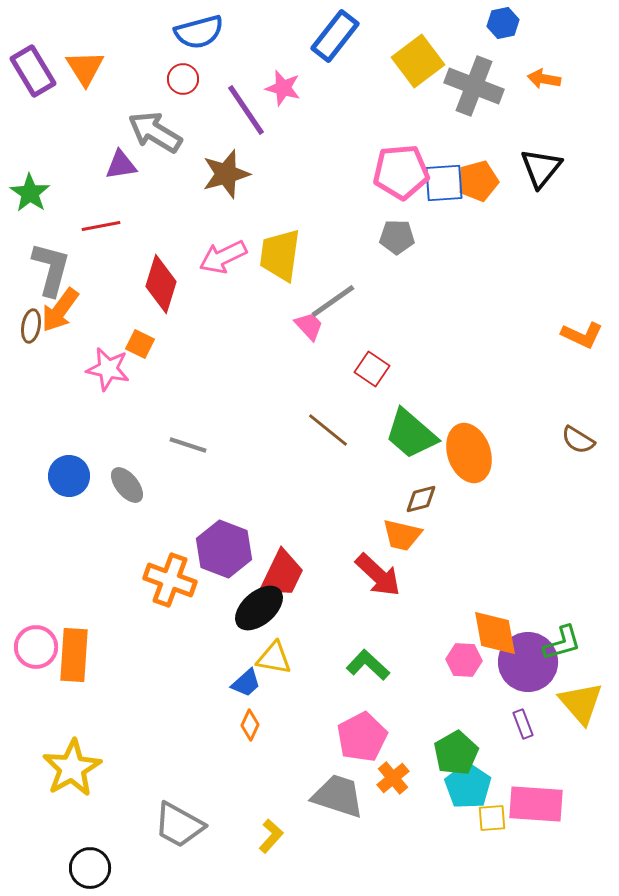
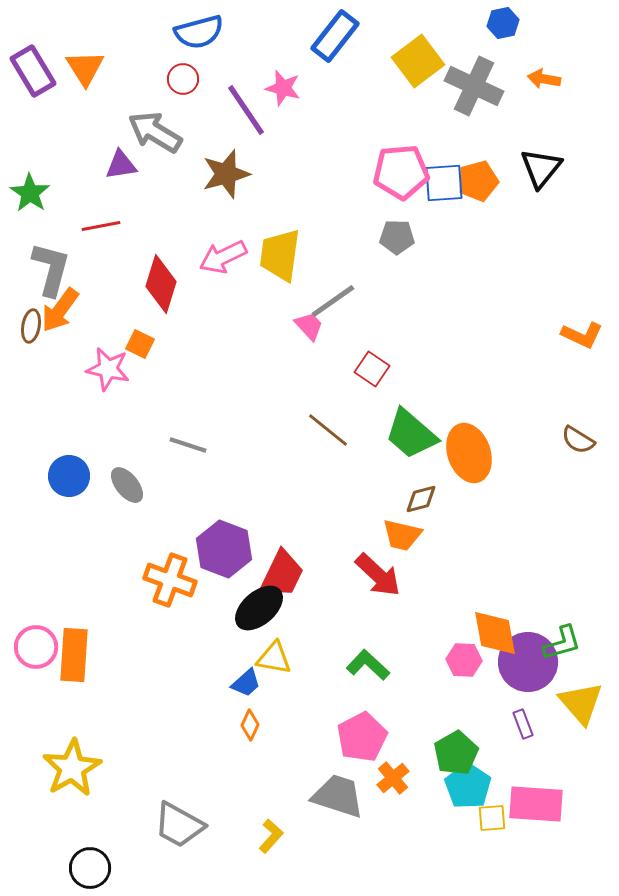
gray cross at (474, 86): rotated 4 degrees clockwise
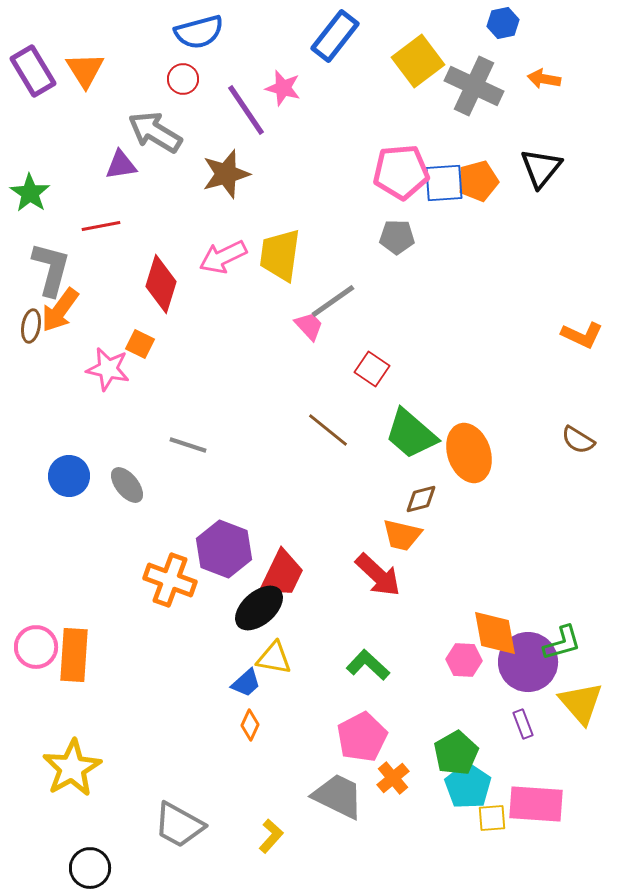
orange triangle at (85, 68): moved 2 px down
gray trapezoid at (338, 796): rotated 8 degrees clockwise
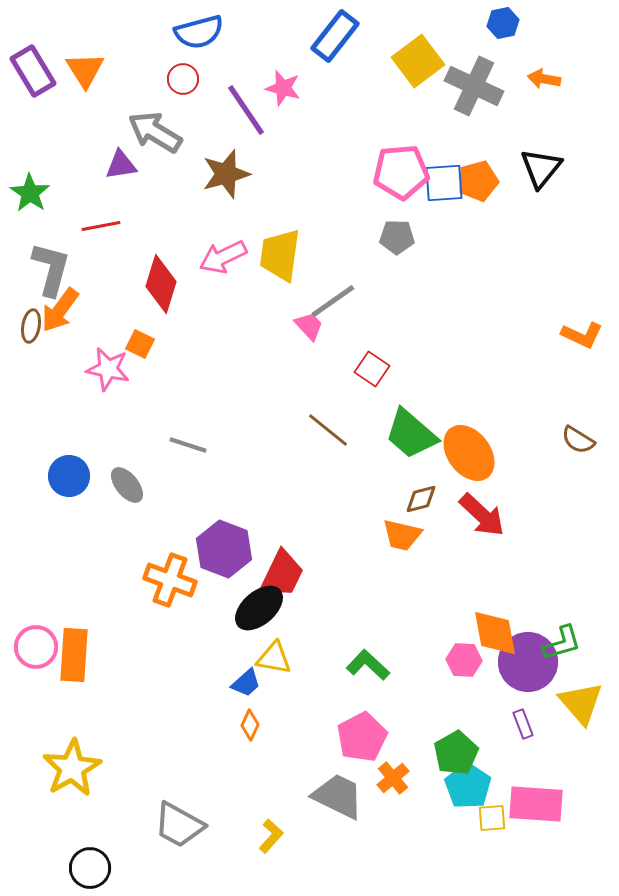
orange ellipse at (469, 453): rotated 18 degrees counterclockwise
red arrow at (378, 575): moved 104 px right, 60 px up
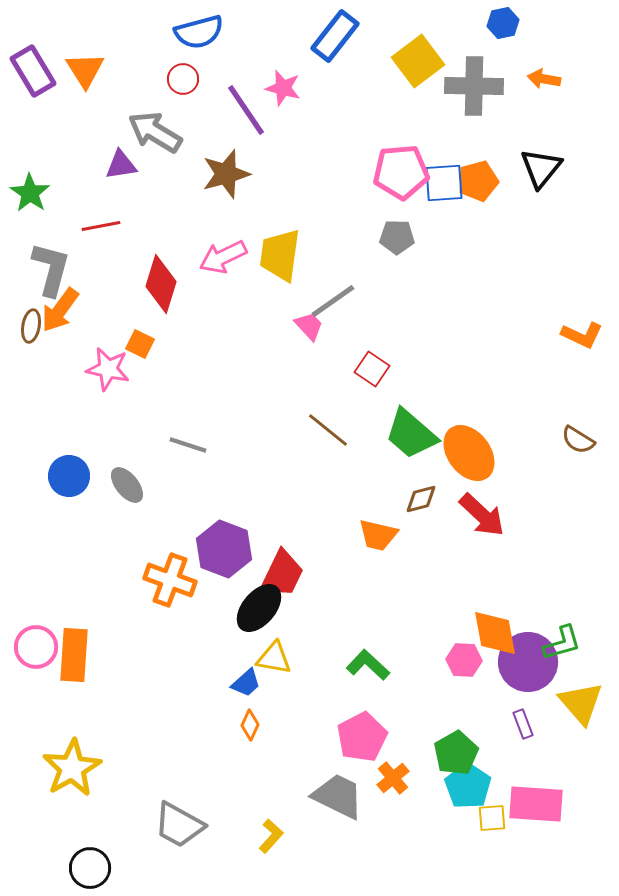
gray cross at (474, 86): rotated 24 degrees counterclockwise
orange trapezoid at (402, 535): moved 24 px left
black ellipse at (259, 608): rotated 9 degrees counterclockwise
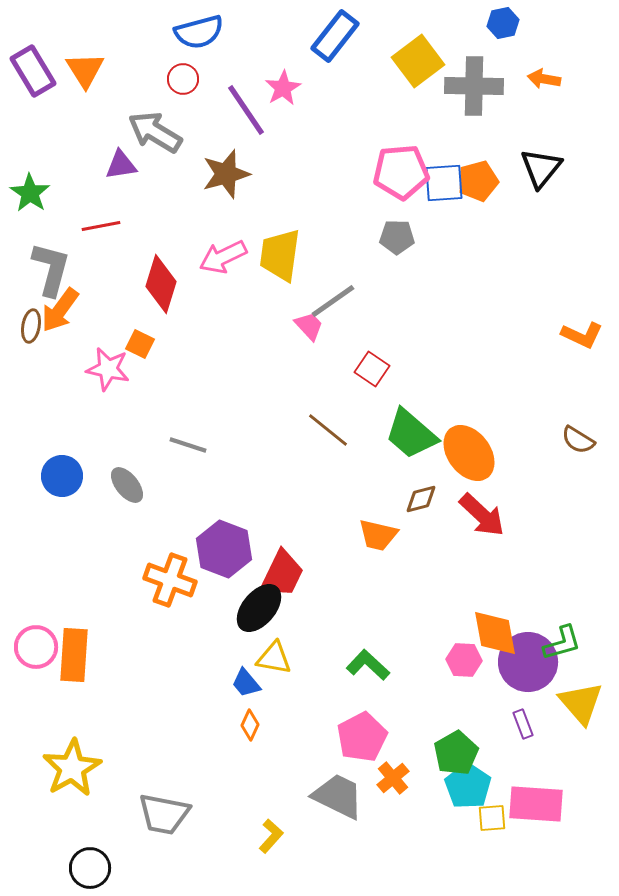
pink star at (283, 88): rotated 27 degrees clockwise
blue circle at (69, 476): moved 7 px left
blue trapezoid at (246, 683): rotated 92 degrees clockwise
gray trapezoid at (179, 825): moved 15 px left, 11 px up; rotated 18 degrees counterclockwise
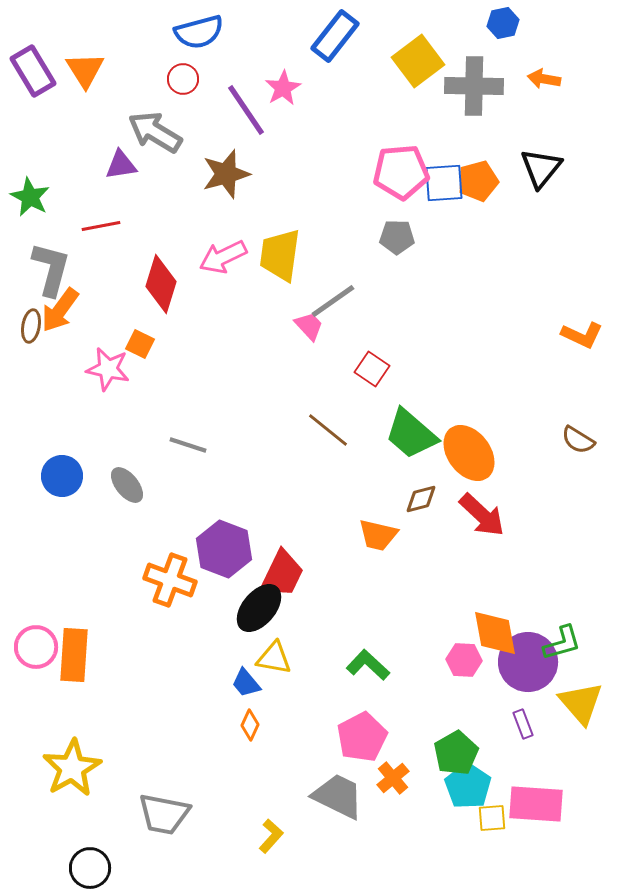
green star at (30, 193): moved 4 px down; rotated 6 degrees counterclockwise
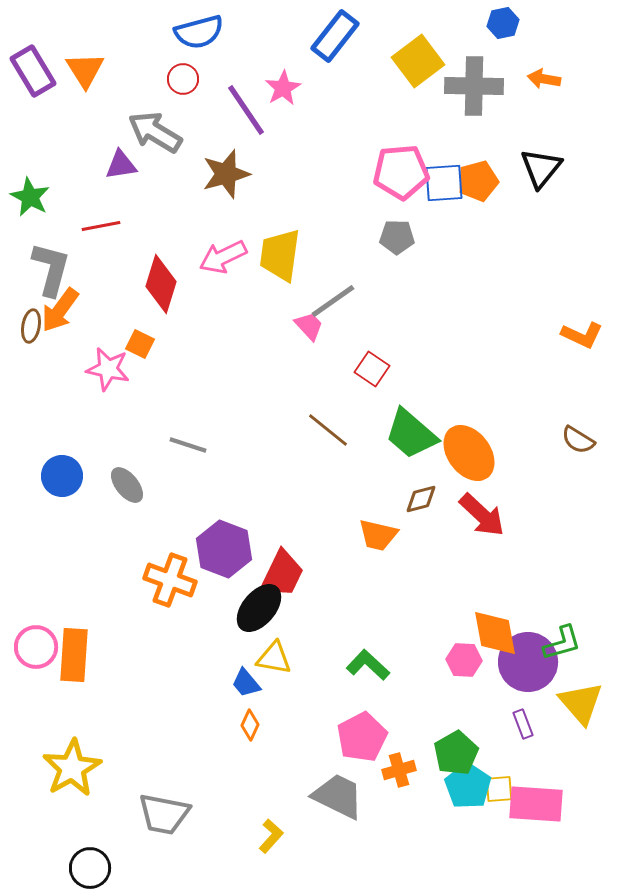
orange cross at (393, 778): moved 6 px right, 8 px up; rotated 24 degrees clockwise
yellow square at (492, 818): moved 7 px right, 29 px up
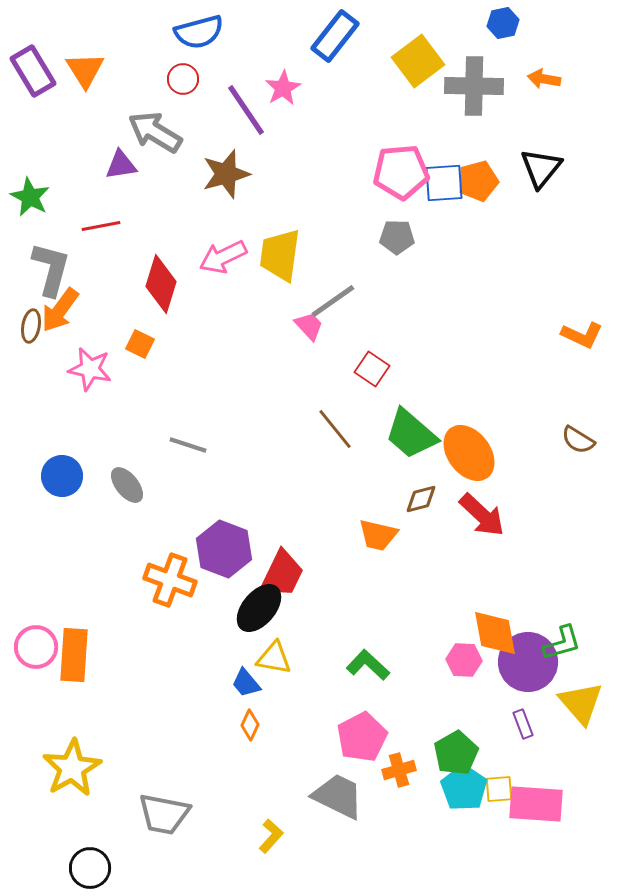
pink star at (108, 369): moved 18 px left
brown line at (328, 430): moved 7 px right, 1 px up; rotated 12 degrees clockwise
cyan pentagon at (468, 786): moved 4 px left, 2 px down
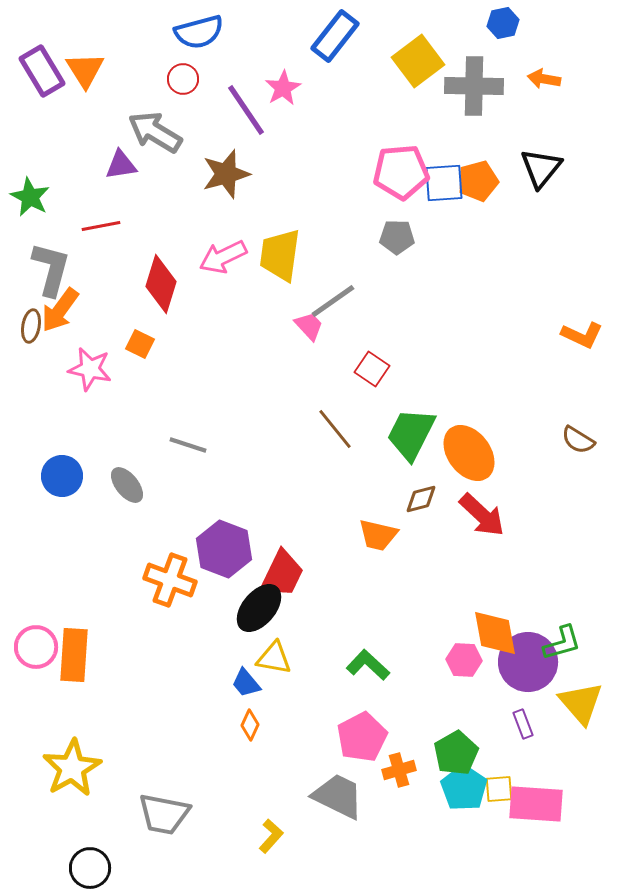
purple rectangle at (33, 71): moved 9 px right
green trapezoid at (411, 434): rotated 76 degrees clockwise
